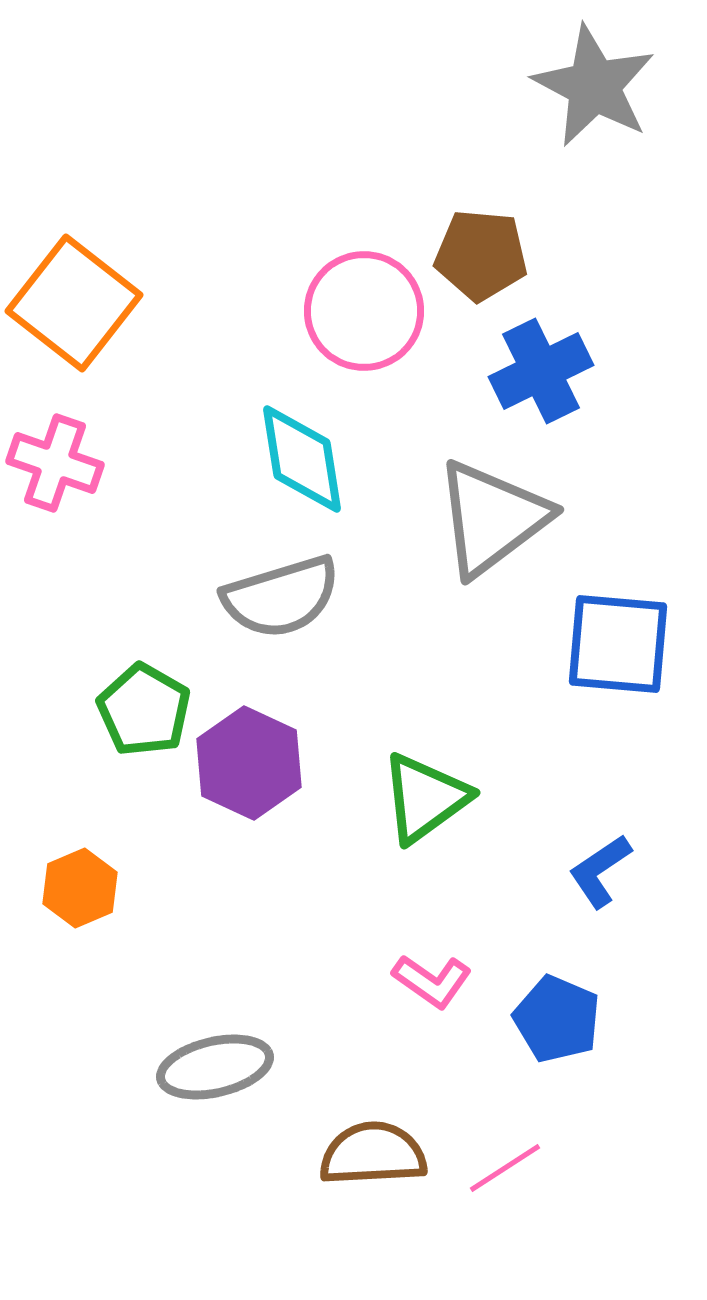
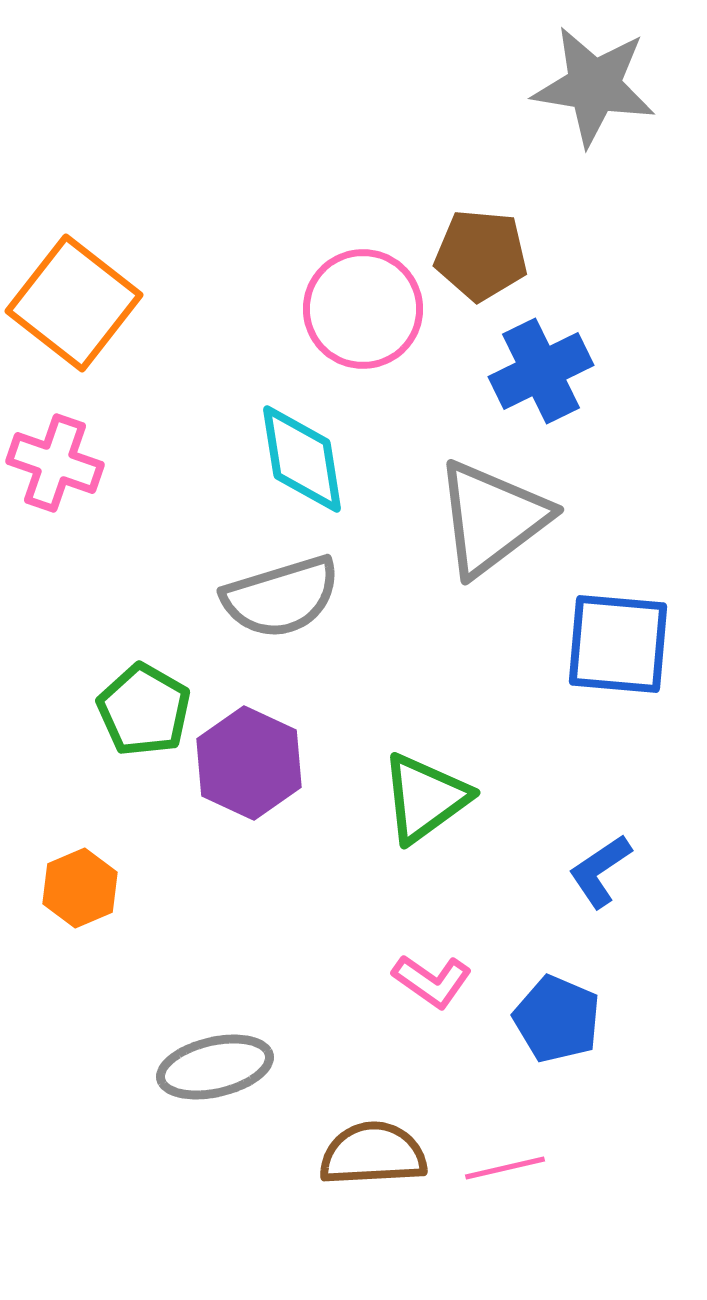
gray star: rotated 19 degrees counterclockwise
pink circle: moved 1 px left, 2 px up
pink line: rotated 20 degrees clockwise
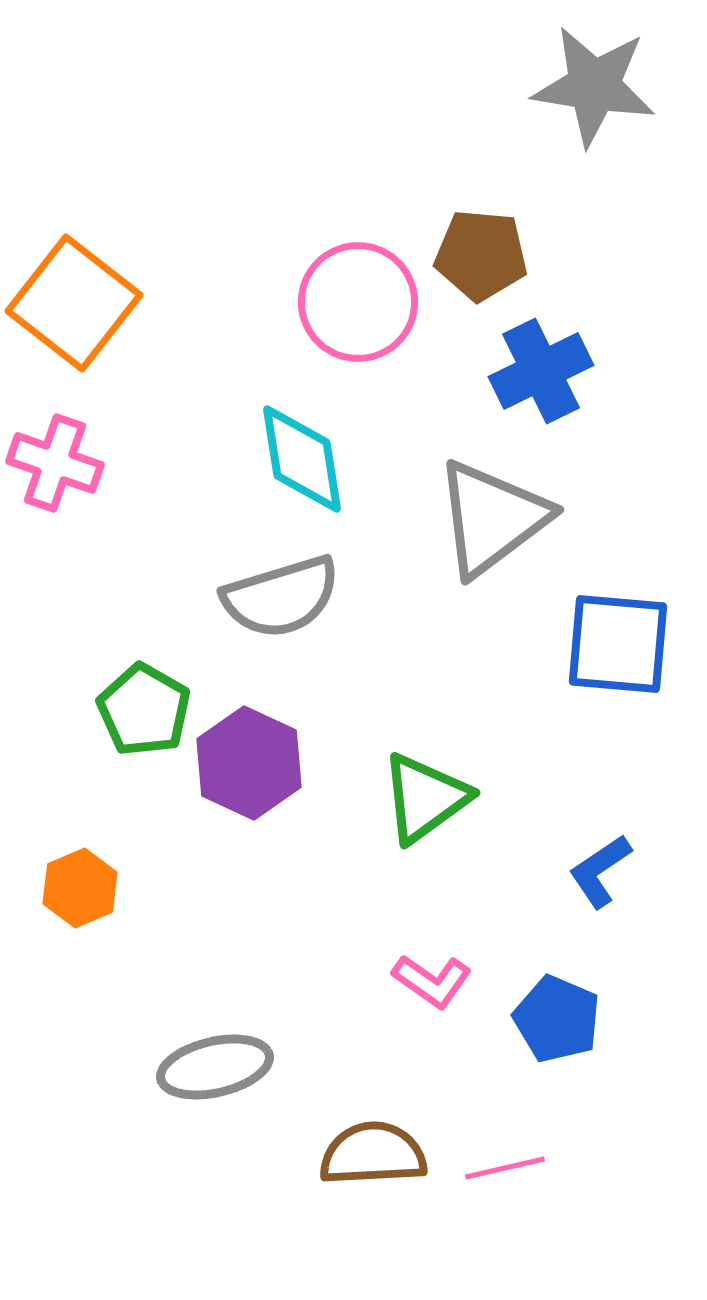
pink circle: moved 5 px left, 7 px up
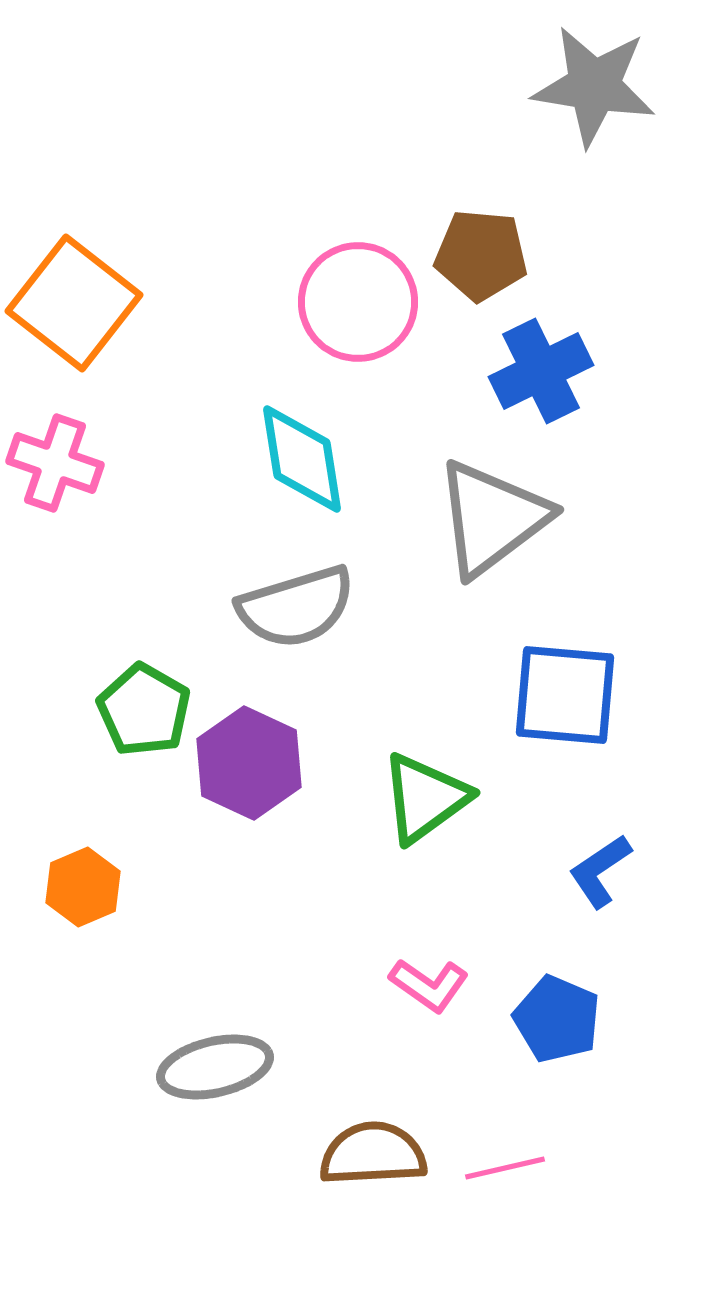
gray semicircle: moved 15 px right, 10 px down
blue square: moved 53 px left, 51 px down
orange hexagon: moved 3 px right, 1 px up
pink L-shape: moved 3 px left, 4 px down
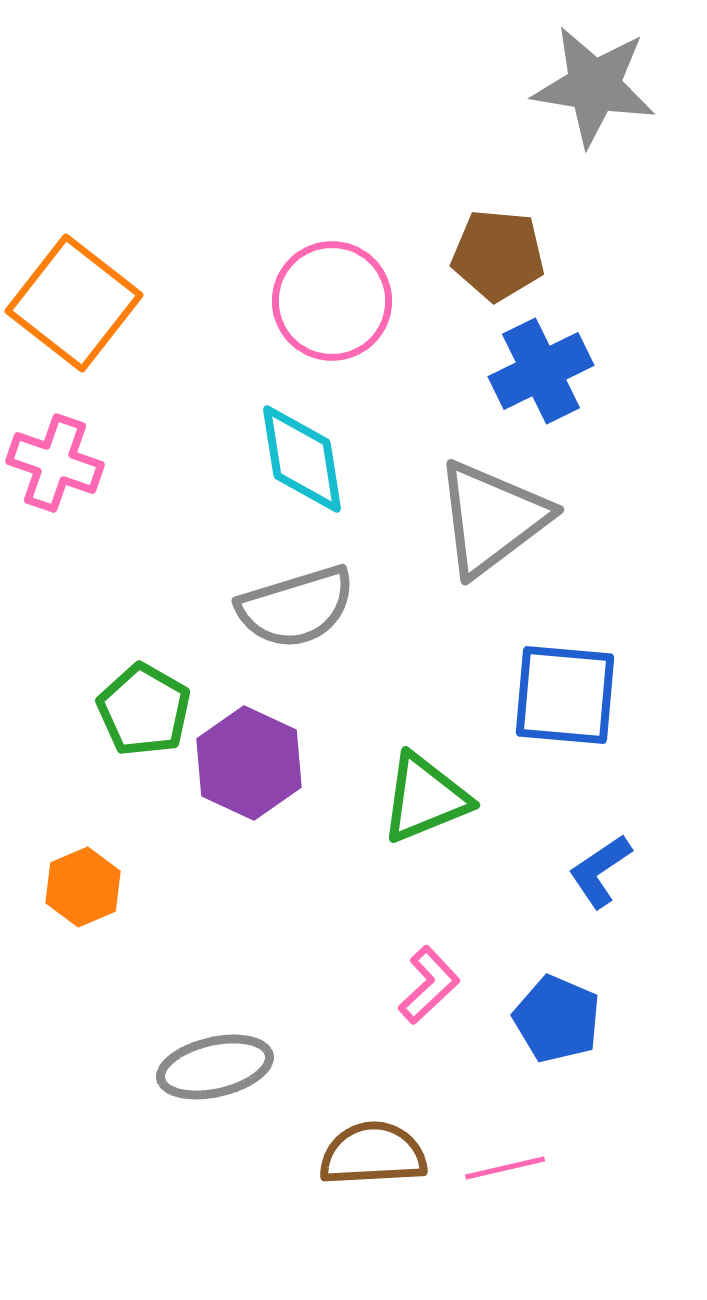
brown pentagon: moved 17 px right
pink circle: moved 26 px left, 1 px up
green triangle: rotated 14 degrees clockwise
pink L-shape: rotated 78 degrees counterclockwise
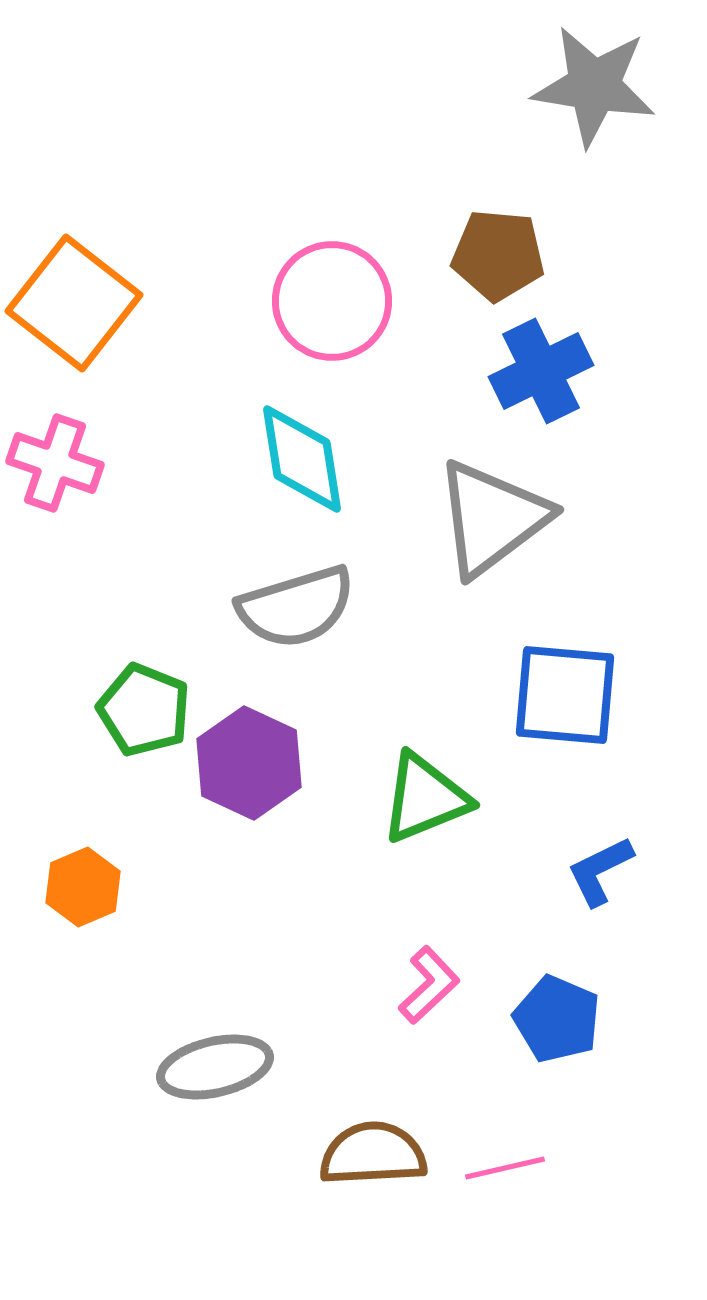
green pentagon: rotated 8 degrees counterclockwise
blue L-shape: rotated 8 degrees clockwise
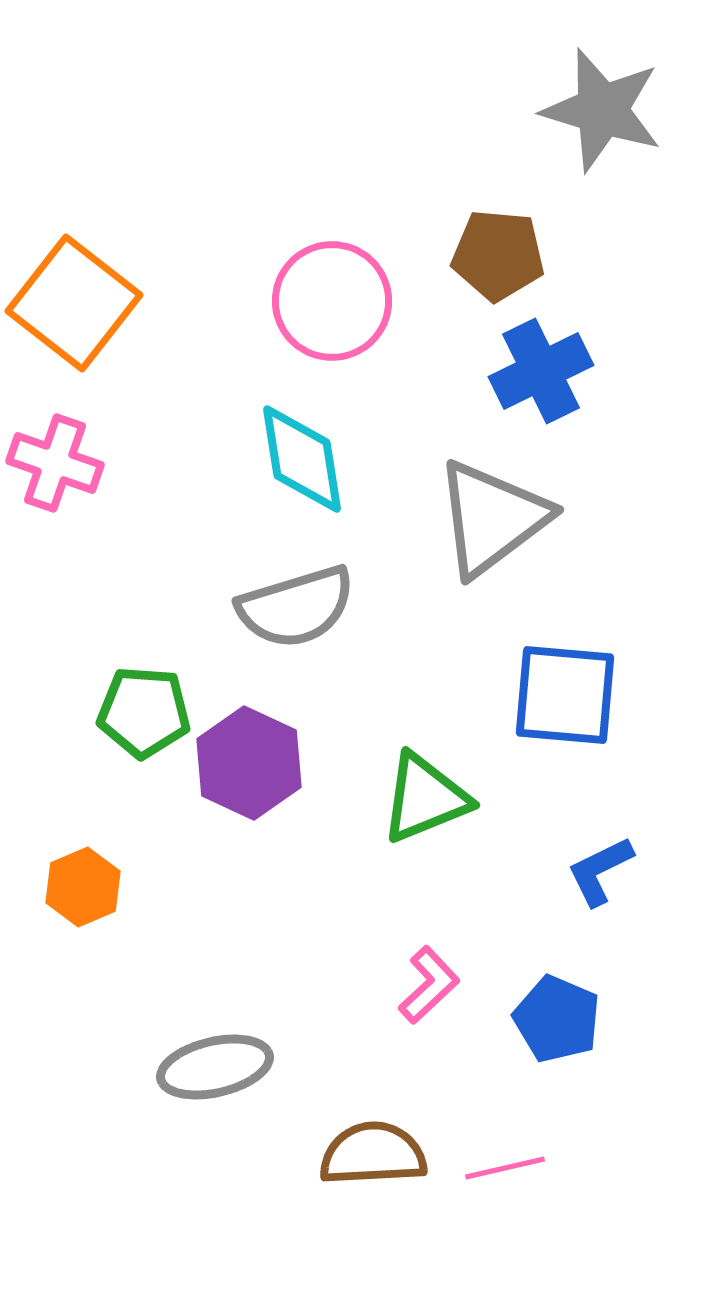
gray star: moved 8 px right, 24 px down; rotated 8 degrees clockwise
green pentagon: moved 2 px down; rotated 18 degrees counterclockwise
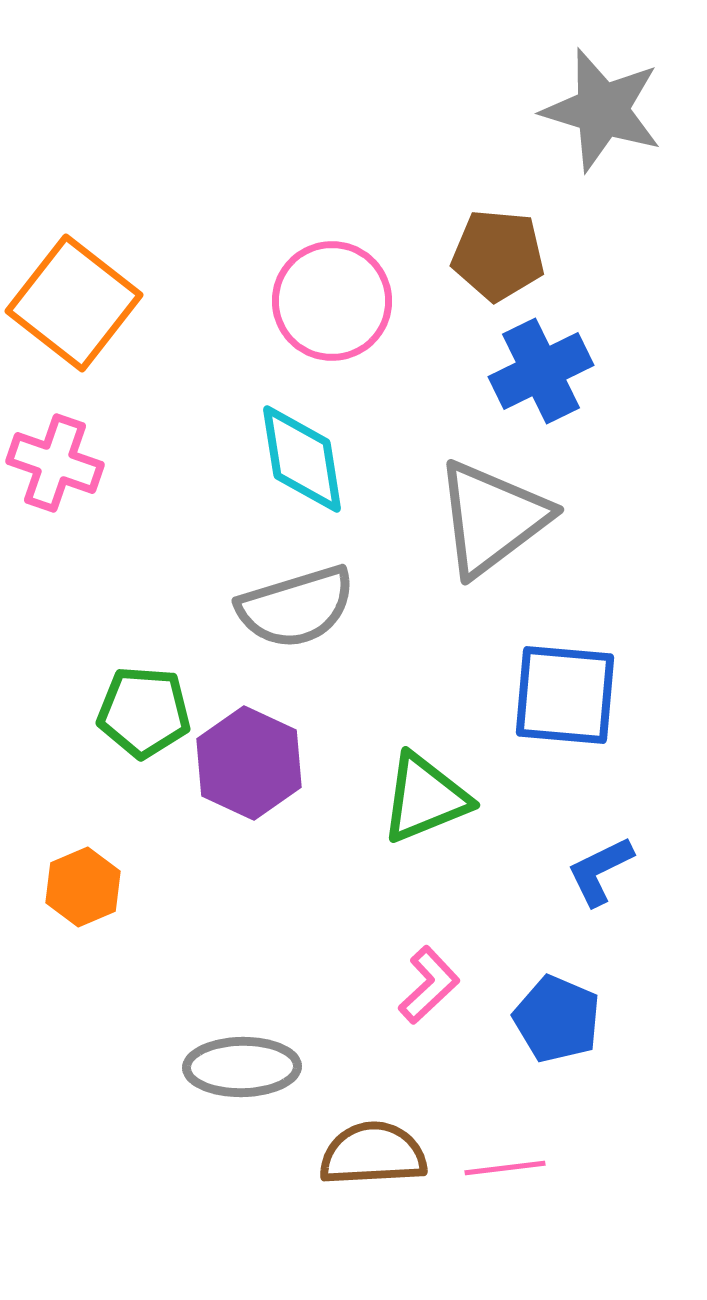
gray ellipse: moved 27 px right; rotated 12 degrees clockwise
pink line: rotated 6 degrees clockwise
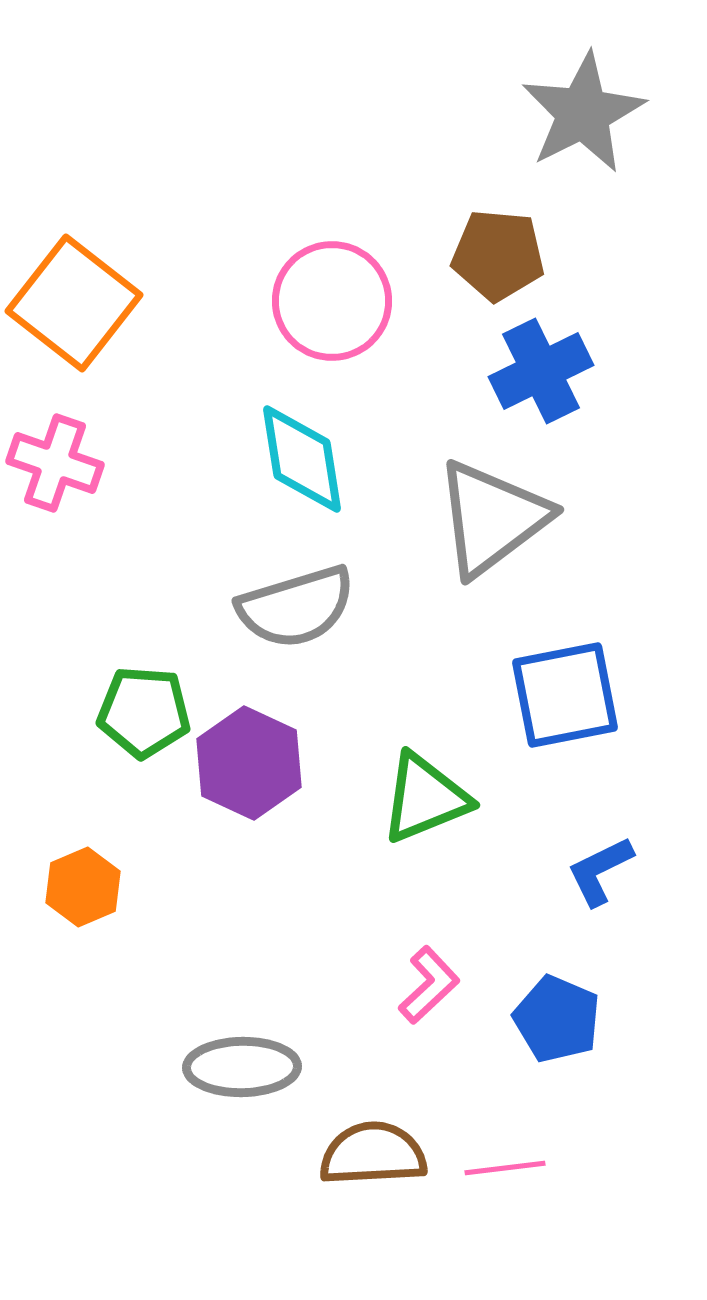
gray star: moved 19 px left, 3 px down; rotated 28 degrees clockwise
blue square: rotated 16 degrees counterclockwise
